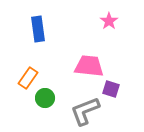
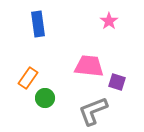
blue rectangle: moved 5 px up
purple square: moved 6 px right, 7 px up
gray L-shape: moved 8 px right
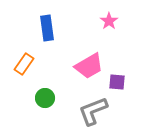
blue rectangle: moved 9 px right, 4 px down
pink trapezoid: rotated 144 degrees clockwise
orange rectangle: moved 4 px left, 14 px up
purple square: rotated 12 degrees counterclockwise
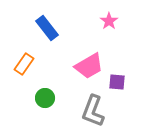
blue rectangle: rotated 30 degrees counterclockwise
gray L-shape: rotated 48 degrees counterclockwise
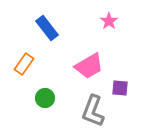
purple square: moved 3 px right, 6 px down
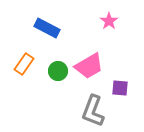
blue rectangle: rotated 25 degrees counterclockwise
green circle: moved 13 px right, 27 px up
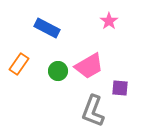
orange rectangle: moved 5 px left
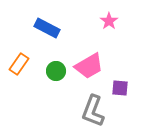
green circle: moved 2 px left
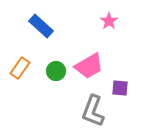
blue rectangle: moved 6 px left, 2 px up; rotated 15 degrees clockwise
orange rectangle: moved 1 px right, 4 px down
